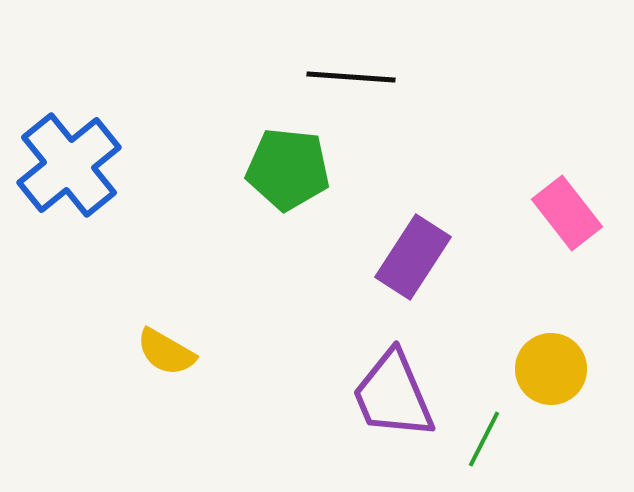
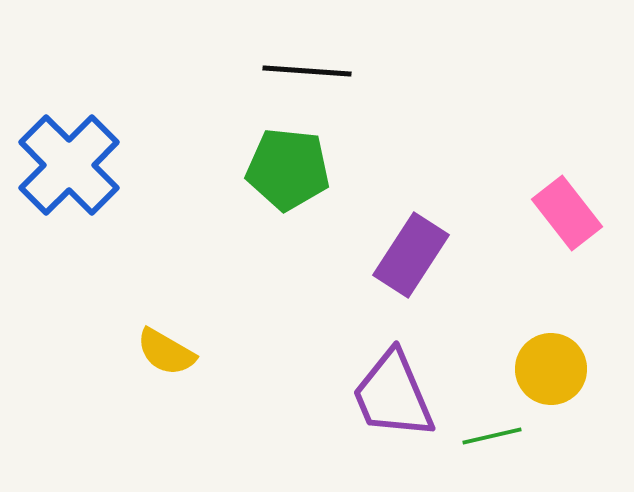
black line: moved 44 px left, 6 px up
blue cross: rotated 6 degrees counterclockwise
purple rectangle: moved 2 px left, 2 px up
green line: moved 8 px right, 3 px up; rotated 50 degrees clockwise
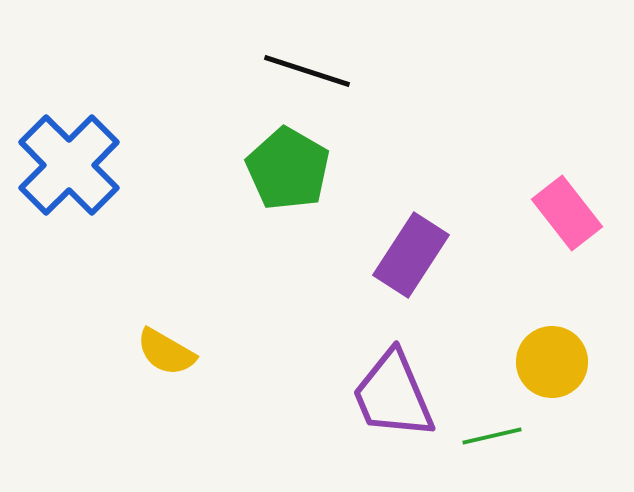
black line: rotated 14 degrees clockwise
green pentagon: rotated 24 degrees clockwise
yellow circle: moved 1 px right, 7 px up
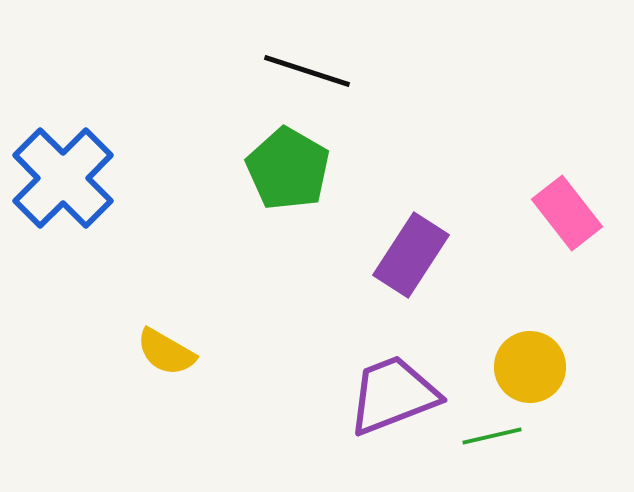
blue cross: moved 6 px left, 13 px down
yellow circle: moved 22 px left, 5 px down
purple trapezoid: rotated 92 degrees clockwise
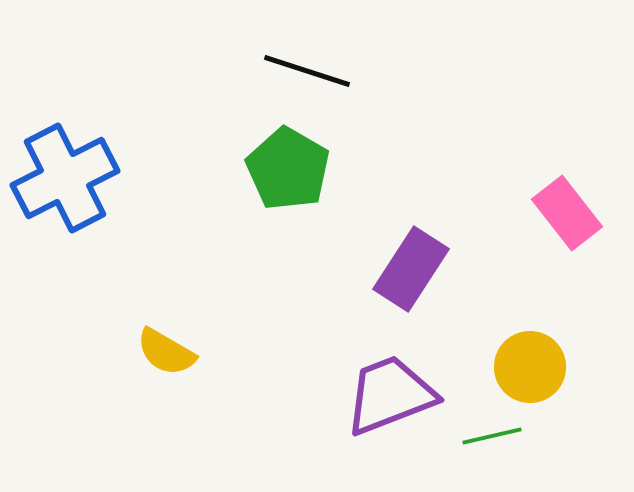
blue cross: moved 2 px right; rotated 18 degrees clockwise
purple rectangle: moved 14 px down
purple trapezoid: moved 3 px left
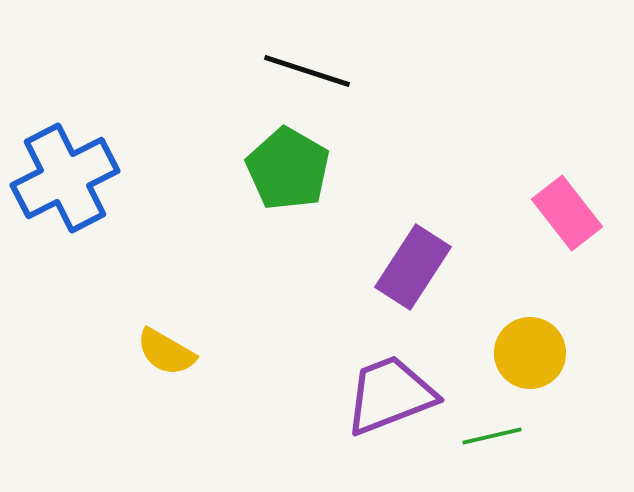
purple rectangle: moved 2 px right, 2 px up
yellow circle: moved 14 px up
